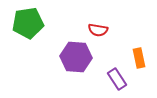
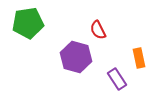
red semicircle: rotated 54 degrees clockwise
purple hexagon: rotated 12 degrees clockwise
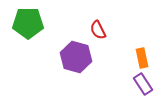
green pentagon: rotated 8 degrees clockwise
orange rectangle: moved 3 px right
purple rectangle: moved 26 px right, 5 px down
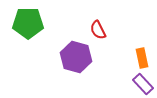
purple rectangle: rotated 10 degrees counterclockwise
